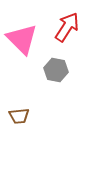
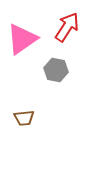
pink triangle: rotated 40 degrees clockwise
brown trapezoid: moved 5 px right, 2 px down
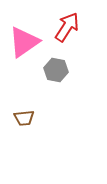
pink triangle: moved 2 px right, 3 px down
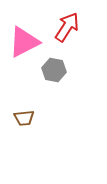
pink triangle: rotated 8 degrees clockwise
gray hexagon: moved 2 px left
